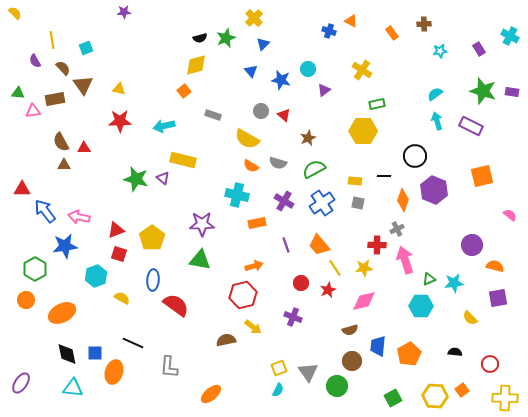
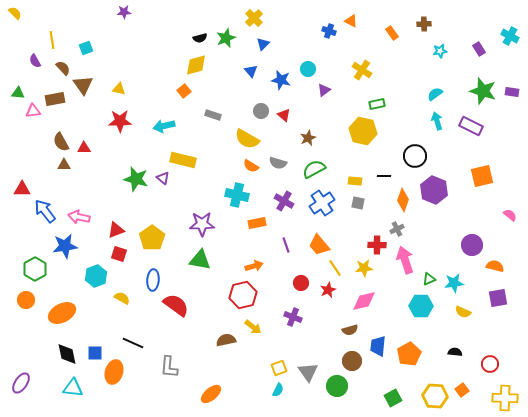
yellow hexagon at (363, 131): rotated 12 degrees clockwise
yellow semicircle at (470, 318): moved 7 px left, 6 px up; rotated 21 degrees counterclockwise
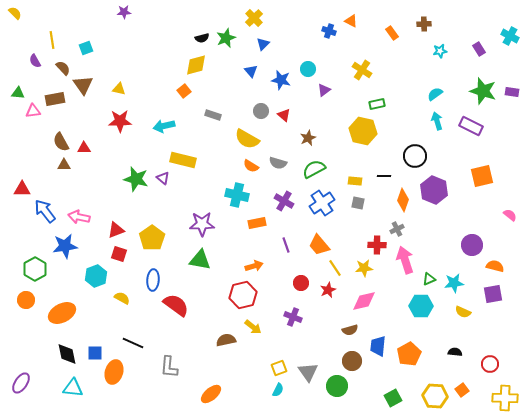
black semicircle at (200, 38): moved 2 px right
purple square at (498, 298): moved 5 px left, 4 px up
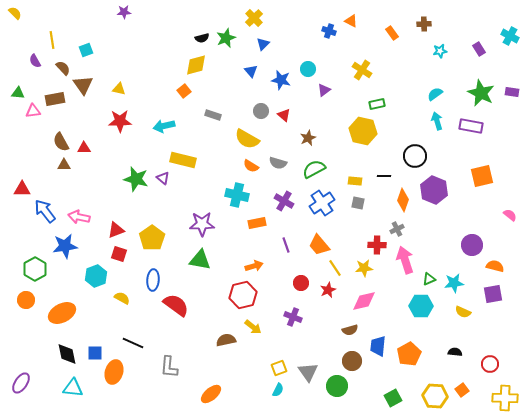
cyan square at (86, 48): moved 2 px down
green star at (483, 91): moved 2 px left, 2 px down; rotated 8 degrees clockwise
purple rectangle at (471, 126): rotated 15 degrees counterclockwise
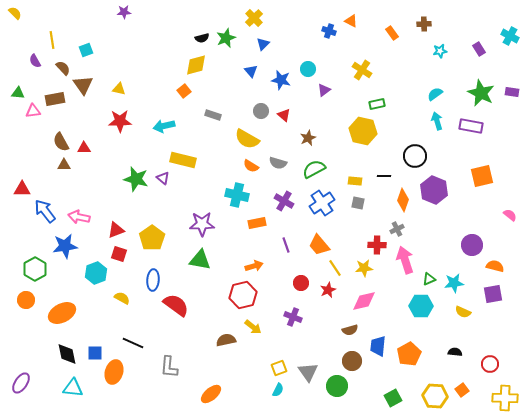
cyan hexagon at (96, 276): moved 3 px up
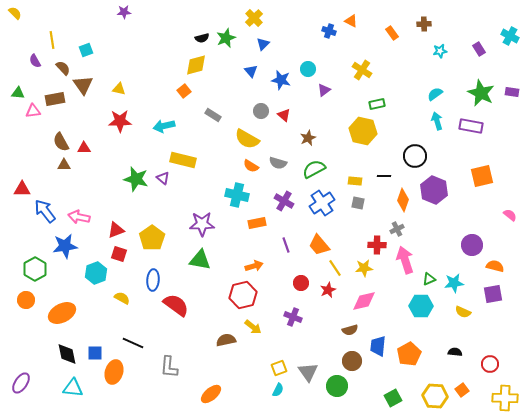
gray rectangle at (213, 115): rotated 14 degrees clockwise
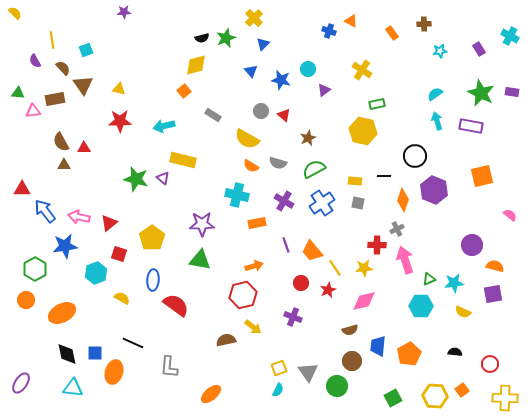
red triangle at (116, 230): moved 7 px left, 7 px up; rotated 18 degrees counterclockwise
orange trapezoid at (319, 245): moved 7 px left, 6 px down
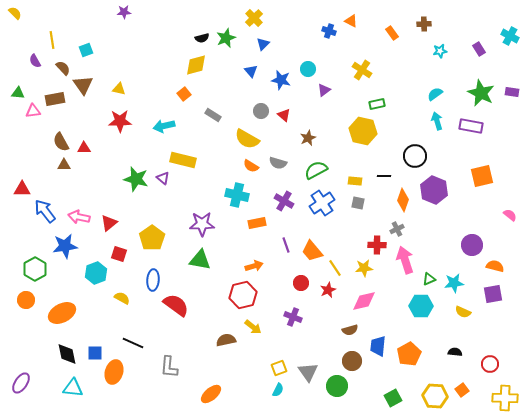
orange square at (184, 91): moved 3 px down
green semicircle at (314, 169): moved 2 px right, 1 px down
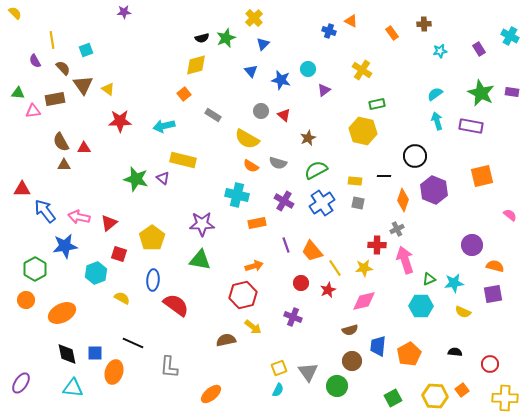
yellow triangle at (119, 89): moved 11 px left; rotated 24 degrees clockwise
